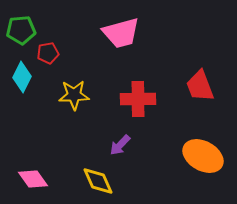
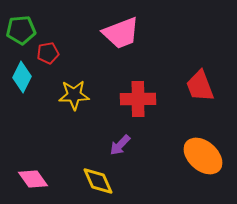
pink trapezoid: rotated 6 degrees counterclockwise
orange ellipse: rotated 12 degrees clockwise
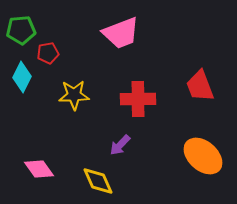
pink diamond: moved 6 px right, 10 px up
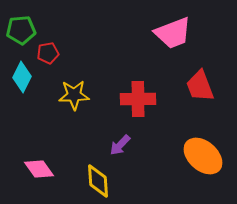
pink trapezoid: moved 52 px right
yellow diamond: rotated 20 degrees clockwise
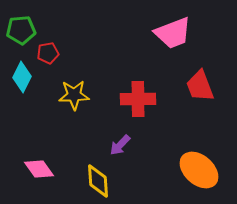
orange ellipse: moved 4 px left, 14 px down
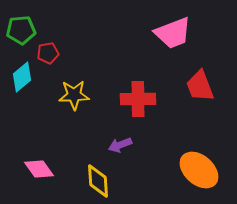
cyan diamond: rotated 24 degrees clockwise
purple arrow: rotated 25 degrees clockwise
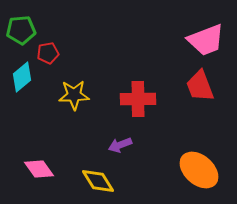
pink trapezoid: moved 33 px right, 7 px down
yellow diamond: rotated 28 degrees counterclockwise
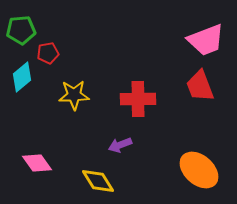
pink diamond: moved 2 px left, 6 px up
